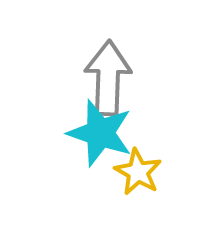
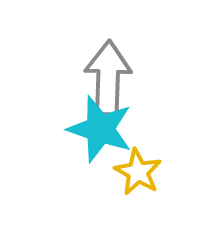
cyan star: moved 4 px up
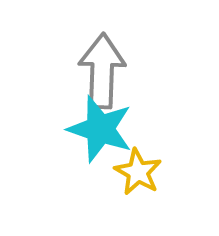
gray arrow: moved 6 px left, 7 px up
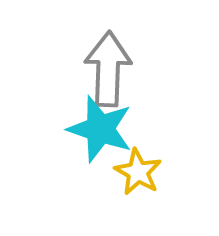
gray arrow: moved 6 px right, 2 px up
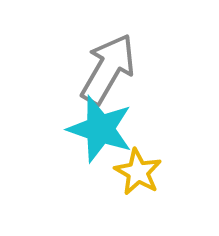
gray arrow: rotated 28 degrees clockwise
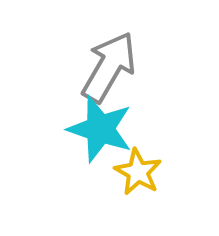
gray arrow: moved 1 px right, 2 px up
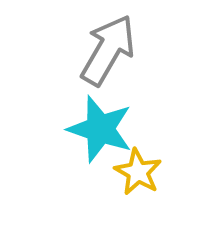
gray arrow: moved 1 px left, 17 px up
